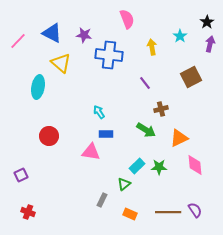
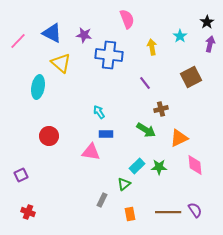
orange rectangle: rotated 56 degrees clockwise
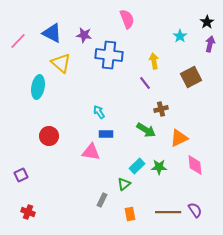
yellow arrow: moved 2 px right, 14 px down
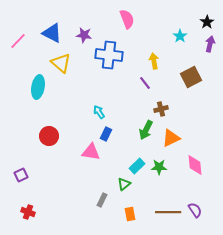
green arrow: rotated 84 degrees clockwise
blue rectangle: rotated 64 degrees counterclockwise
orange triangle: moved 8 px left
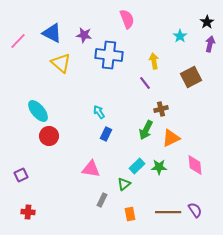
cyan ellipse: moved 24 px down; rotated 50 degrees counterclockwise
pink triangle: moved 17 px down
red cross: rotated 16 degrees counterclockwise
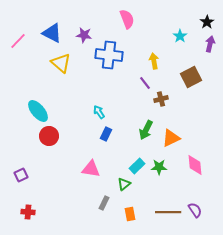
brown cross: moved 10 px up
gray rectangle: moved 2 px right, 3 px down
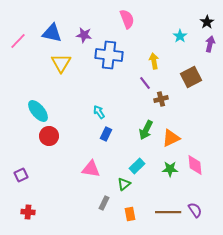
blue triangle: rotated 15 degrees counterclockwise
yellow triangle: rotated 20 degrees clockwise
green star: moved 11 px right, 2 px down
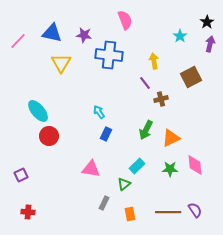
pink semicircle: moved 2 px left, 1 px down
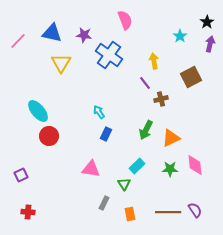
blue cross: rotated 28 degrees clockwise
green triangle: rotated 24 degrees counterclockwise
